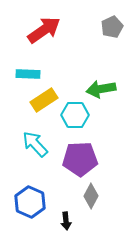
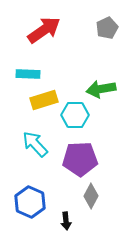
gray pentagon: moved 5 px left, 1 px down
yellow rectangle: rotated 16 degrees clockwise
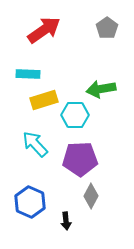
gray pentagon: rotated 10 degrees counterclockwise
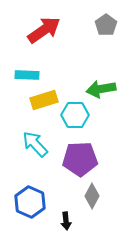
gray pentagon: moved 1 px left, 3 px up
cyan rectangle: moved 1 px left, 1 px down
gray diamond: moved 1 px right
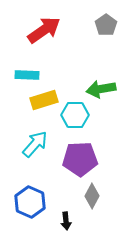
cyan arrow: rotated 84 degrees clockwise
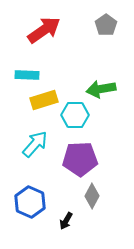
black arrow: rotated 36 degrees clockwise
